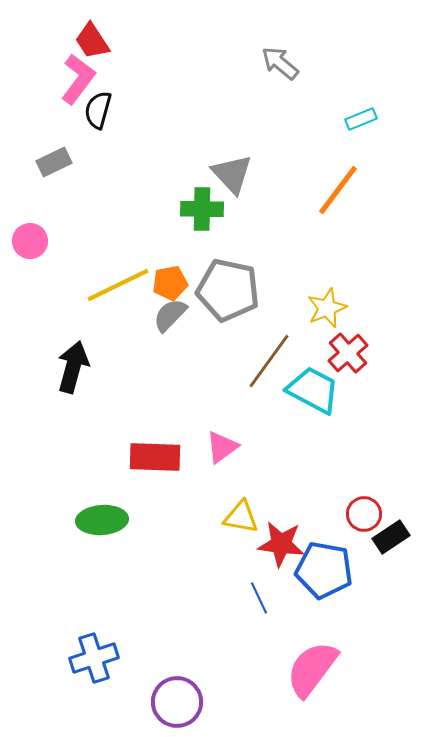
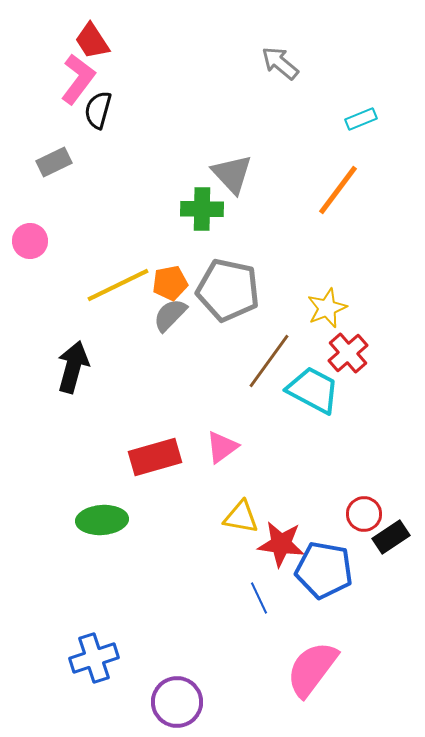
red rectangle: rotated 18 degrees counterclockwise
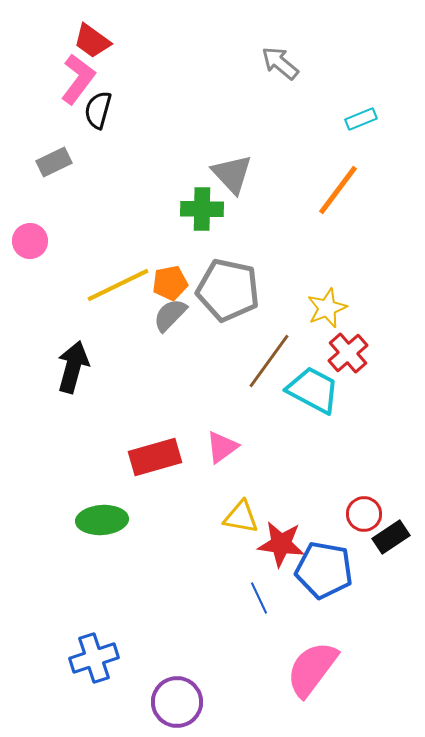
red trapezoid: rotated 21 degrees counterclockwise
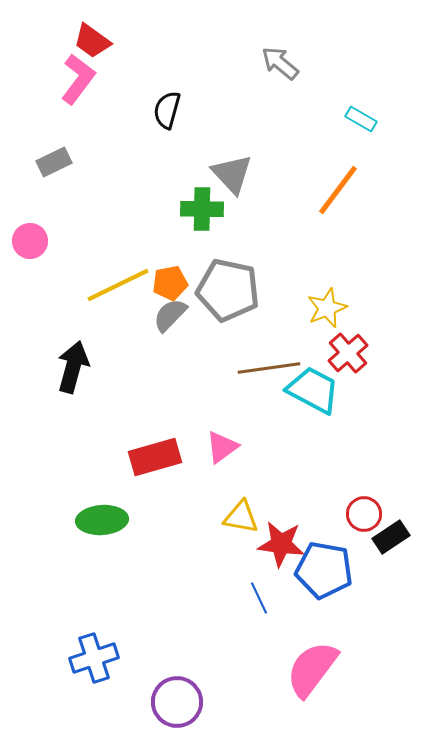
black semicircle: moved 69 px right
cyan rectangle: rotated 52 degrees clockwise
brown line: moved 7 px down; rotated 46 degrees clockwise
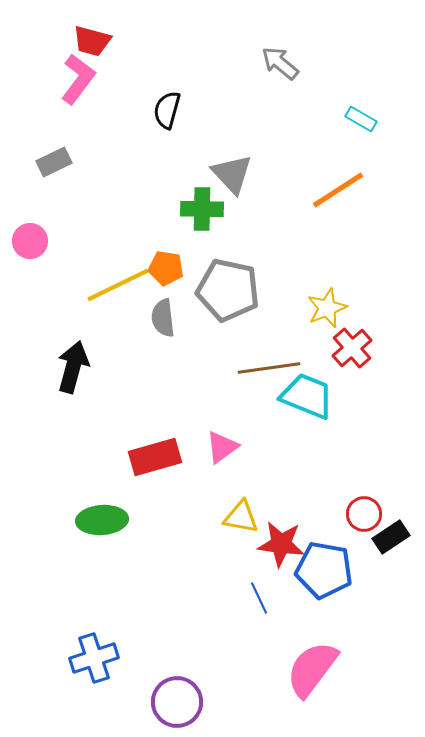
red trapezoid: rotated 21 degrees counterclockwise
orange line: rotated 20 degrees clockwise
orange pentagon: moved 4 px left, 15 px up; rotated 20 degrees clockwise
gray semicircle: moved 7 px left, 3 px down; rotated 51 degrees counterclockwise
red cross: moved 4 px right, 5 px up
cyan trapezoid: moved 6 px left, 6 px down; rotated 6 degrees counterclockwise
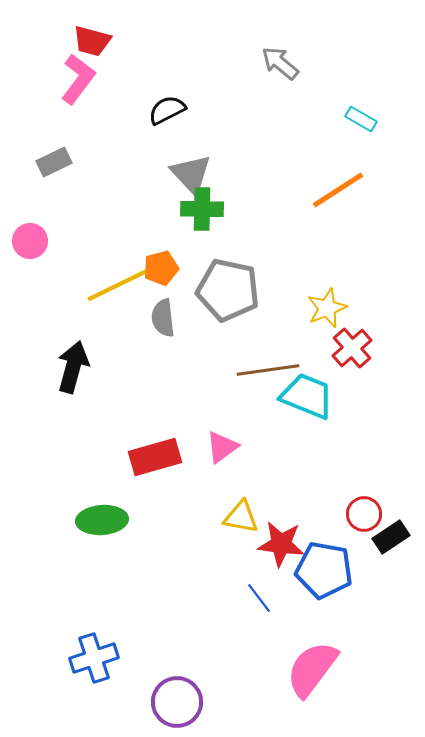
black semicircle: rotated 48 degrees clockwise
gray triangle: moved 41 px left
orange pentagon: moved 5 px left; rotated 24 degrees counterclockwise
brown line: moved 1 px left, 2 px down
blue line: rotated 12 degrees counterclockwise
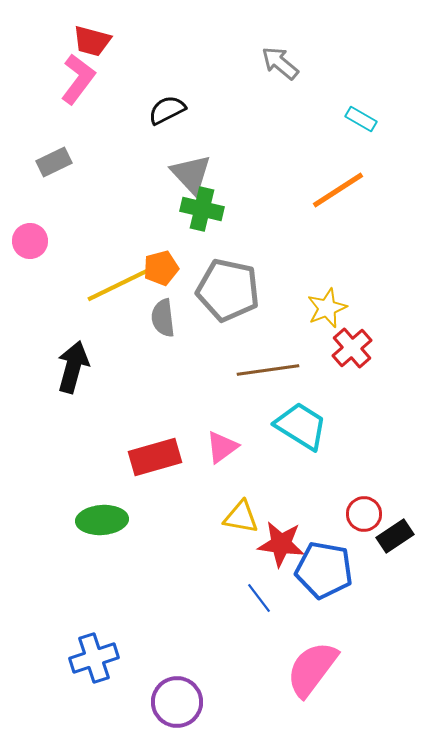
green cross: rotated 12 degrees clockwise
cyan trapezoid: moved 6 px left, 30 px down; rotated 10 degrees clockwise
black rectangle: moved 4 px right, 1 px up
